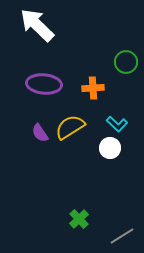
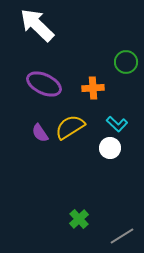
purple ellipse: rotated 20 degrees clockwise
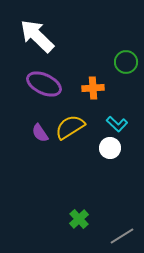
white arrow: moved 11 px down
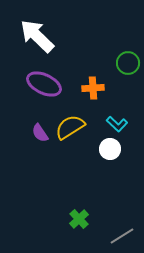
green circle: moved 2 px right, 1 px down
white circle: moved 1 px down
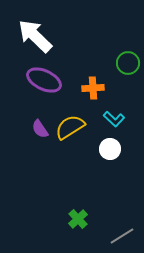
white arrow: moved 2 px left
purple ellipse: moved 4 px up
cyan L-shape: moved 3 px left, 5 px up
purple semicircle: moved 4 px up
green cross: moved 1 px left
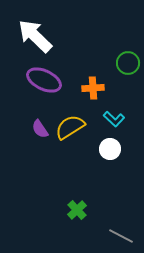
green cross: moved 1 px left, 9 px up
gray line: moved 1 px left; rotated 60 degrees clockwise
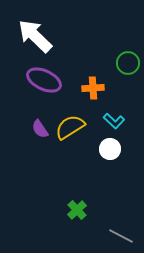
cyan L-shape: moved 2 px down
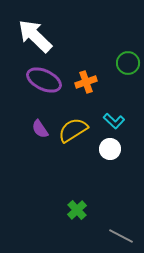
orange cross: moved 7 px left, 6 px up; rotated 15 degrees counterclockwise
yellow semicircle: moved 3 px right, 3 px down
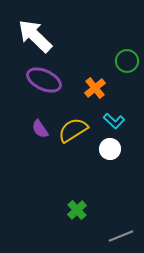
green circle: moved 1 px left, 2 px up
orange cross: moved 9 px right, 6 px down; rotated 20 degrees counterclockwise
gray line: rotated 50 degrees counterclockwise
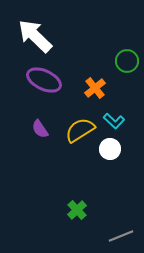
yellow semicircle: moved 7 px right
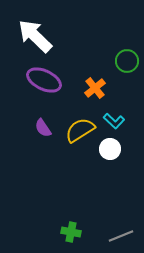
purple semicircle: moved 3 px right, 1 px up
green cross: moved 6 px left, 22 px down; rotated 36 degrees counterclockwise
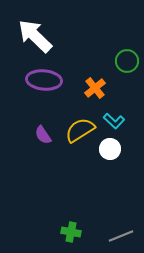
purple ellipse: rotated 20 degrees counterclockwise
purple semicircle: moved 7 px down
